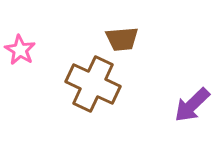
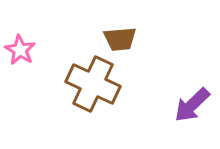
brown trapezoid: moved 2 px left
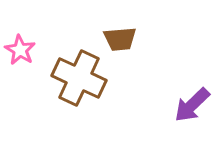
brown cross: moved 14 px left, 6 px up
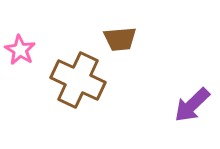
brown cross: moved 1 px left, 2 px down
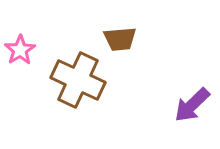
pink star: rotated 8 degrees clockwise
